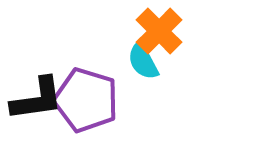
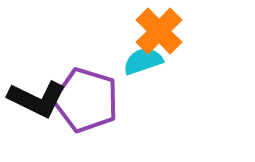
cyan semicircle: rotated 99 degrees clockwise
black L-shape: rotated 34 degrees clockwise
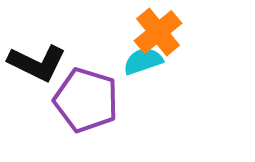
orange cross: moved 1 px left, 1 px down; rotated 6 degrees clockwise
black L-shape: moved 36 px up
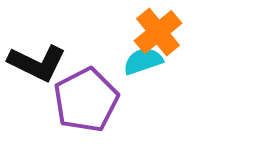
purple pentagon: rotated 28 degrees clockwise
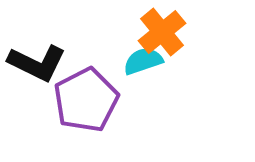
orange cross: moved 4 px right
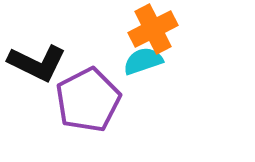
orange cross: moved 9 px left, 3 px up; rotated 12 degrees clockwise
purple pentagon: moved 2 px right
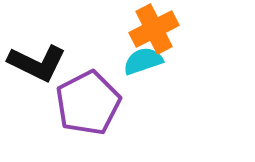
orange cross: moved 1 px right
purple pentagon: moved 3 px down
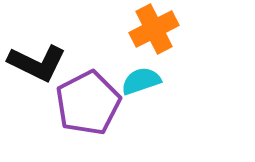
cyan semicircle: moved 2 px left, 20 px down
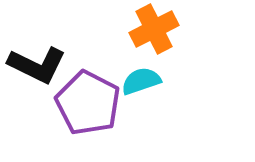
black L-shape: moved 2 px down
purple pentagon: rotated 18 degrees counterclockwise
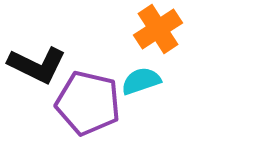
orange cross: moved 4 px right; rotated 6 degrees counterclockwise
purple pentagon: rotated 14 degrees counterclockwise
